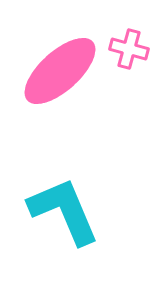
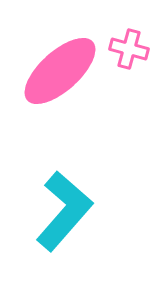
cyan L-shape: rotated 64 degrees clockwise
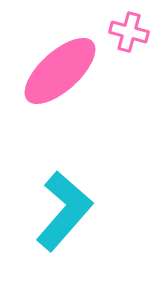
pink cross: moved 17 px up
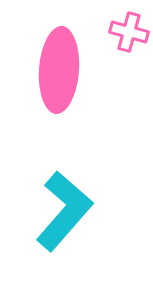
pink ellipse: moved 1 px left, 1 px up; rotated 44 degrees counterclockwise
